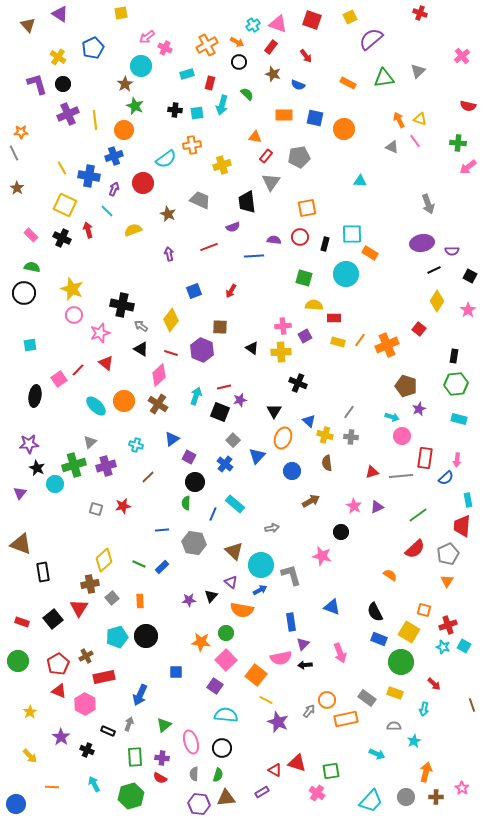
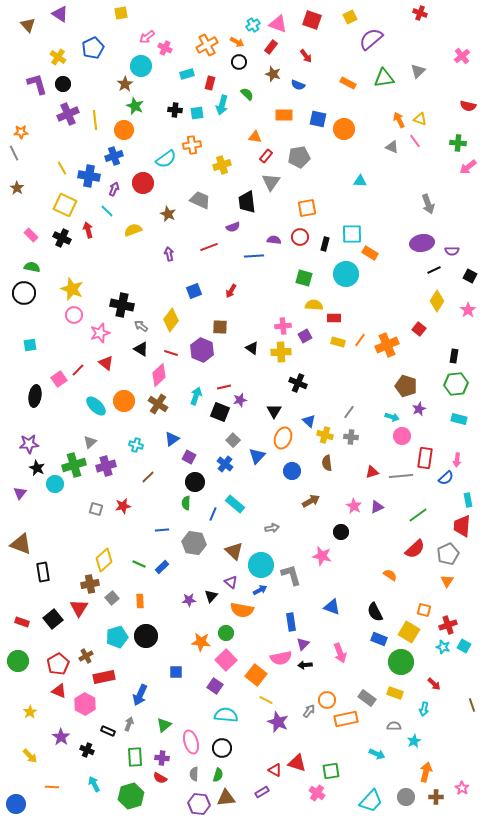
blue square at (315, 118): moved 3 px right, 1 px down
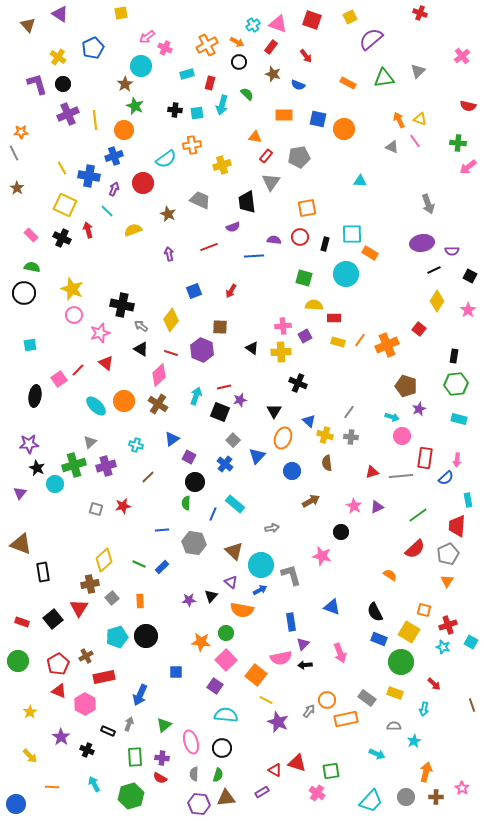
red trapezoid at (462, 526): moved 5 px left
cyan square at (464, 646): moved 7 px right, 4 px up
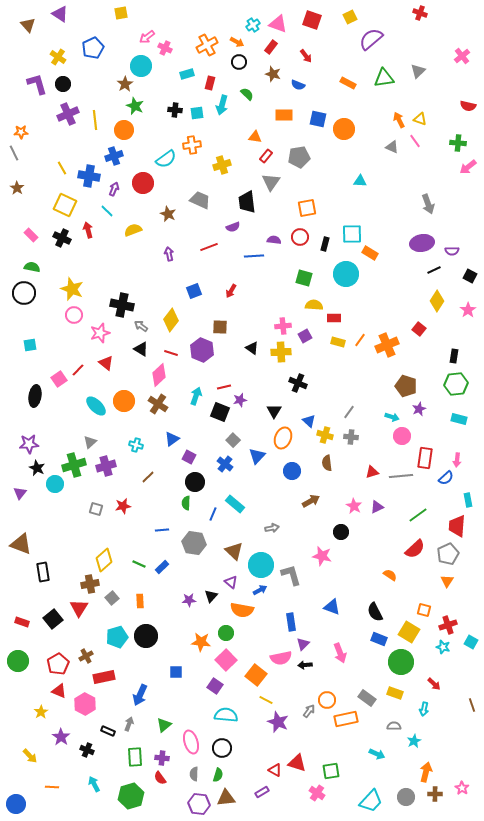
yellow star at (30, 712): moved 11 px right
red semicircle at (160, 778): rotated 24 degrees clockwise
brown cross at (436, 797): moved 1 px left, 3 px up
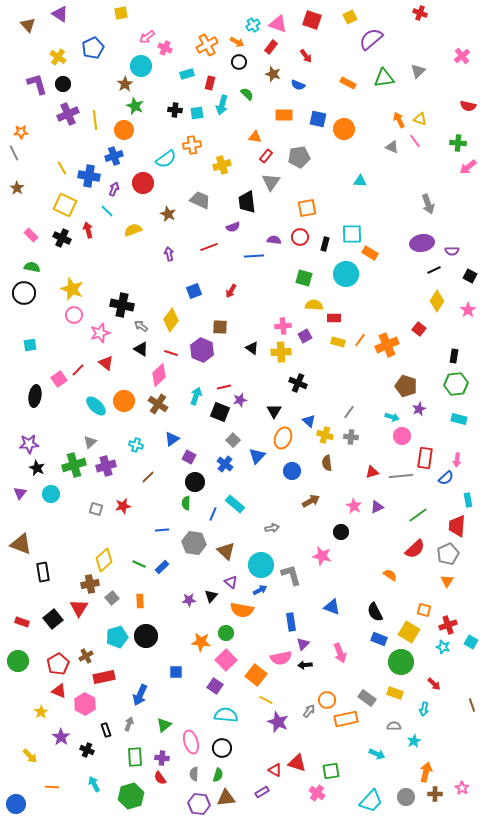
cyan circle at (55, 484): moved 4 px left, 10 px down
brown triangle at (234, 551): moved 8 px left
black rectangle at (108, 731): moved 2 px left, 1 px up; rotated 48 degrees clockwise
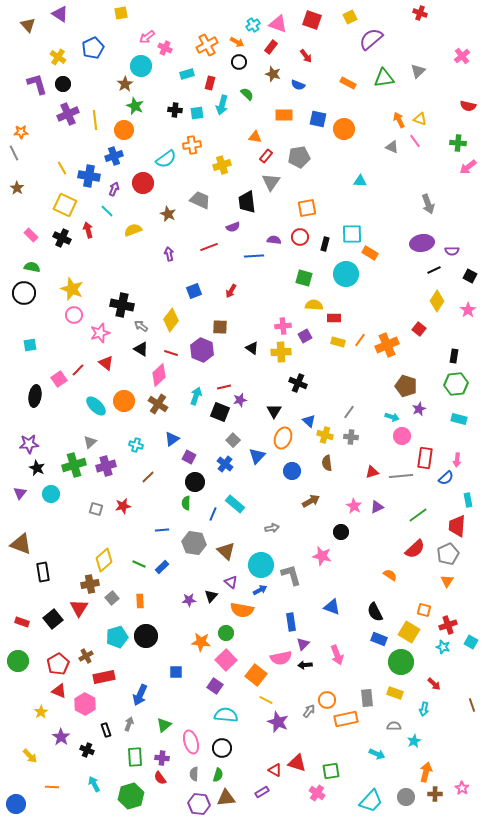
pink arrow at (340, 653): moved 3 px left, 2 px down
gray rectangle at (367, 698): rotated 48 degrees clockwise
